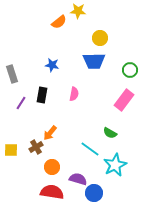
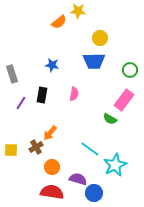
green semicircle: moved 14 px up
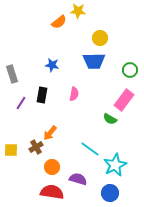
blue circle: moved 16 px right
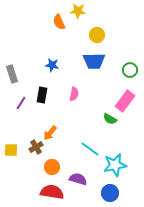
orange semicircle: rotated 105 degrees clockwise
yellow circle: moved 3 px left, 3 px up
pink rectangle: moved 1 px right, 1 px down
cyan star: rotated 15 degrees clockwise
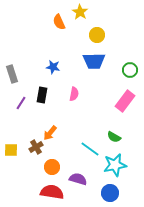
yellow star: moved 2 px right, 1 px down; rotated 28 degrees clockwise
blue star: moved 1 px right, 2 px down
green semicircle: moved 4 px right, 18 px down
